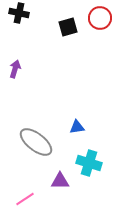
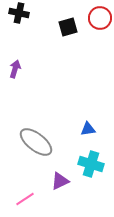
blue triangle: moved 11 px right, 2 px down
cyan cross: moved 2 px right, 1 px down
purple triangle: rotated 24 degrees counterclockwise
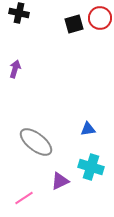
black square: moved 6 px right, 3 px up
cyan cross: moved 3 px down
pink line: moved 1 px left, 1 px up
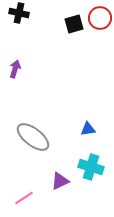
gray ellipse: moved 3 px left, 5 px up
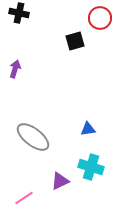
black square: moved 1 px right, 17 px down
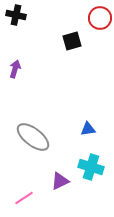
black cross: moved 3 px left, 2 px down
black square: moved 3 px left
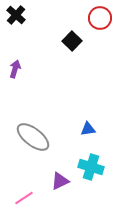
black cross: rotated 30 degrees clockwise
black square: rotated 30 degrees counterclockwise
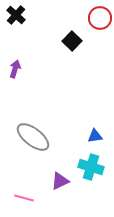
blue triangle: moved 7 px right, 7 px down
pink line: rotated 48 degrees clockwise
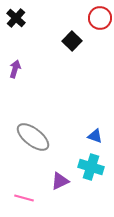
black cross: moved 3 px down
blue triangle: rotated 28 degrees clockwise
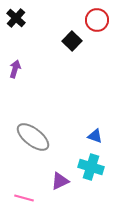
red circle: moved 3 px left, 2 px down
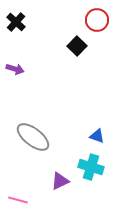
black cross: moved 4 px down
black square: moved 5 px right, 5 px down
purple arrow: rotated 90 degrees clockwise
blue triangle: moved 2 px right
pink line: moved 6 px left, 2 px down
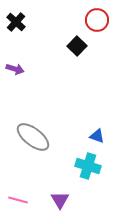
cyan cross: moved 3 px left, 1 px up
purple triangle: moved 19 px down; rotated 36 degrees counterclockwise
